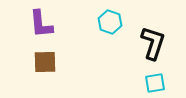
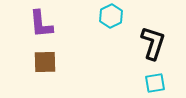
cyan hexagon: moved 1 px right, 6 px up; rotated 15 degrees clockwise
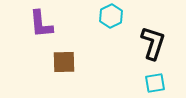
brown square: moved 19 px right
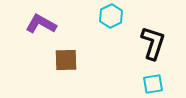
purple L-shape: rotated 124 degrees clockwise
brown square: moved 2 px right, 2 px up
cyan square: moved 2 px left, 1 px down
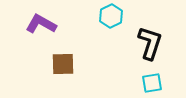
black L-shape: moved 3 px left
brown square: moved 3 px left, 4 px down
cyan square: moved 1 px left, 1 px up
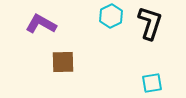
black L-shape: moved 20 px up
brown square: moved 2 px up
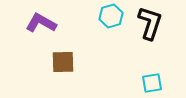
cyan hexagon: rotated 10 degrees clockwise
purple L-shape: moved 1 px up
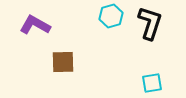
purple L-shape: moved 6 px left, 2 px down
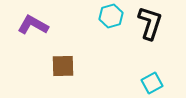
purple L-shape: moved 2 px left
brown square: moved 4 px down
cyan square: rotated 20 degrees counterclockwise
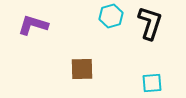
purple L-shape: rotated 12 degrees counterclockwise
brown square: moved 19 px right, 3 px down
cyan square: rotated 25 degrees clockwise
